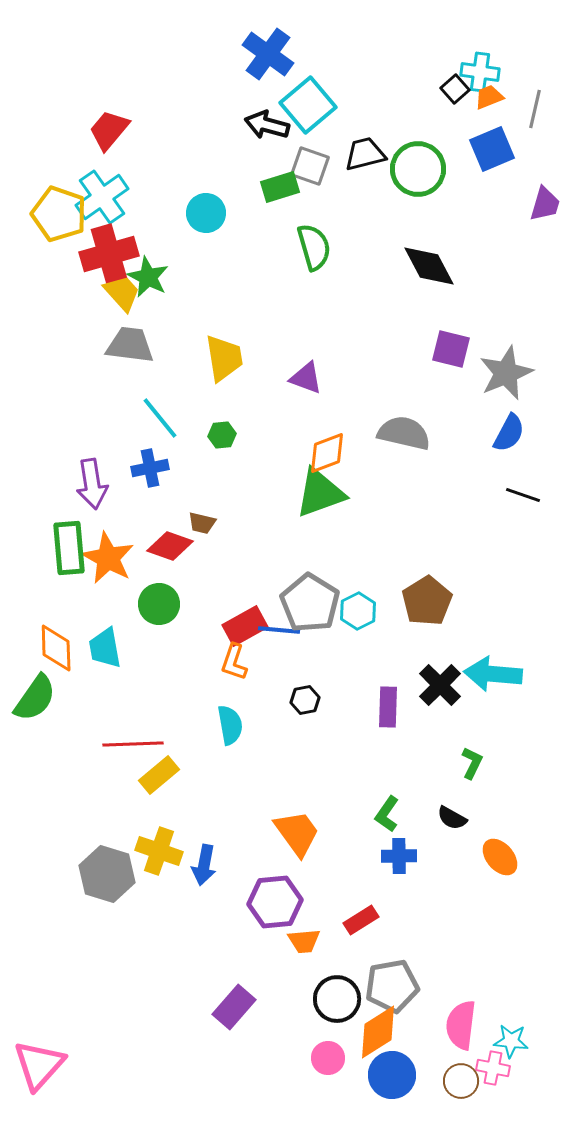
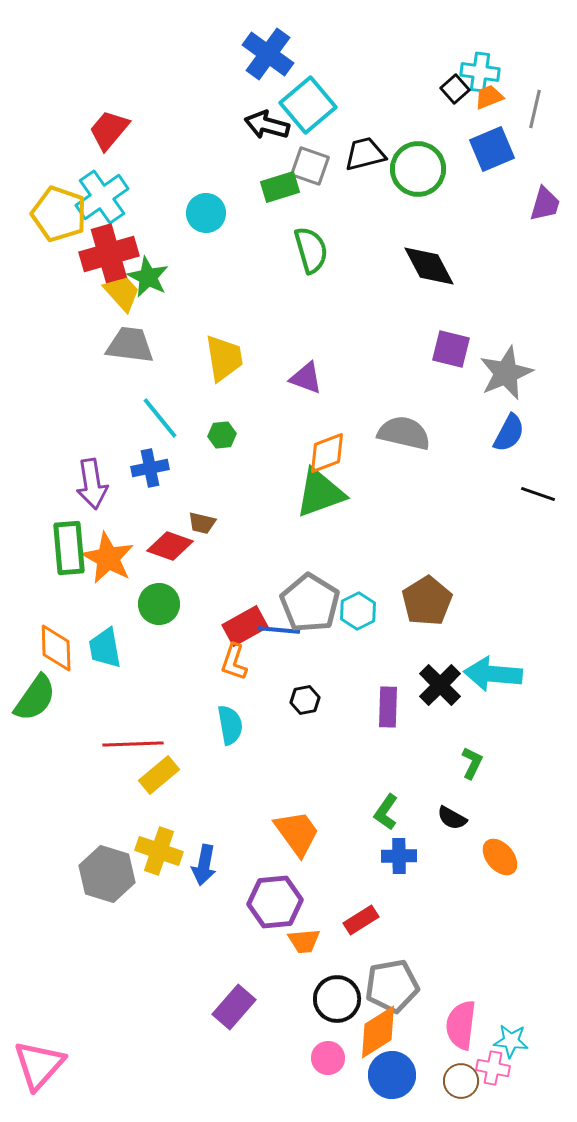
green semicircle at (314, 247): moved 3 px left, 3 px down
black line at (523, 495): moved 15 px right, 1 px up
green L-shape at (387, 814): moved 1 px left, 2 px up
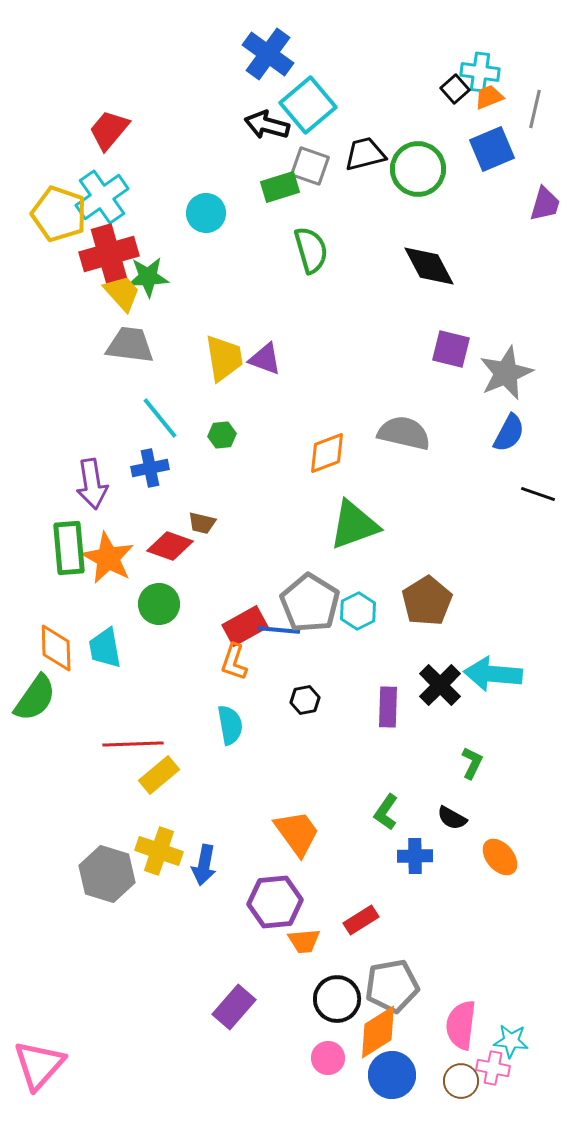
green star at (148, 277): rotated 30 degrees counterclockwise
purple triangle at (306, 378): moved 41 px left, 19 px up
green triangle at (320, 493): moved 34 px right, 32 px down
blue cross at (399, 856): moved 16 px right
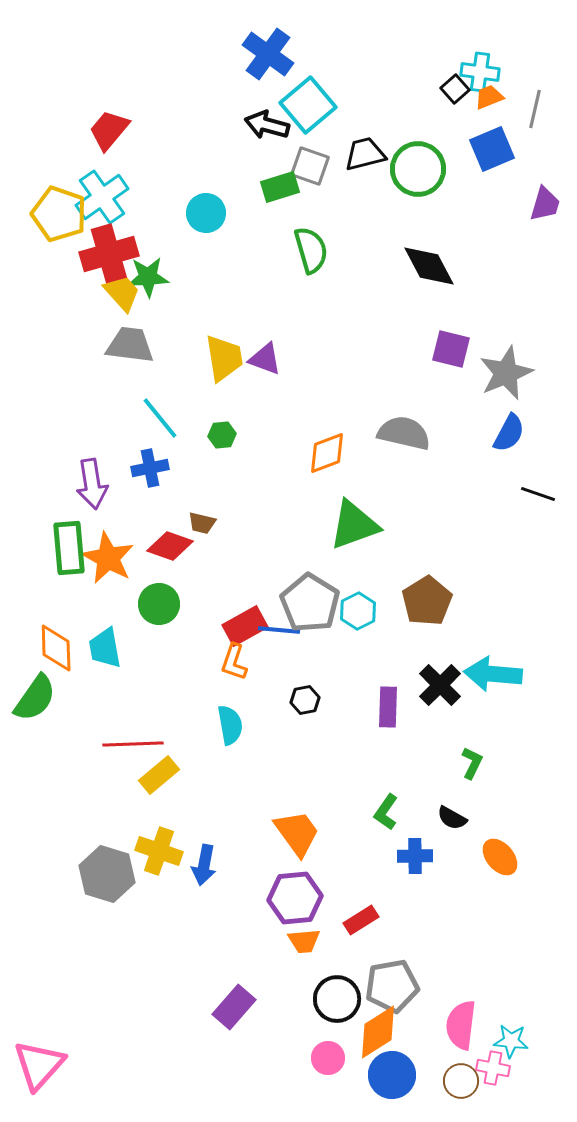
purple hexagon at (275, 902): moved 20 px right, 4 px up
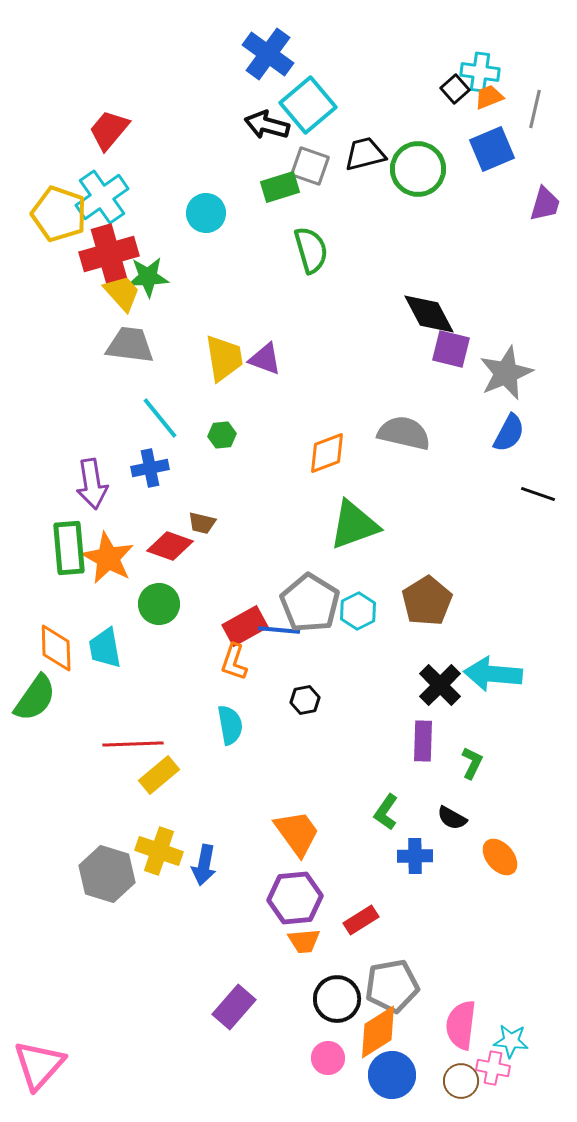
black diamond at (429, 266): moved 48 px down
purple rectangle at (388, 707): moved 35 px right, 34 px down
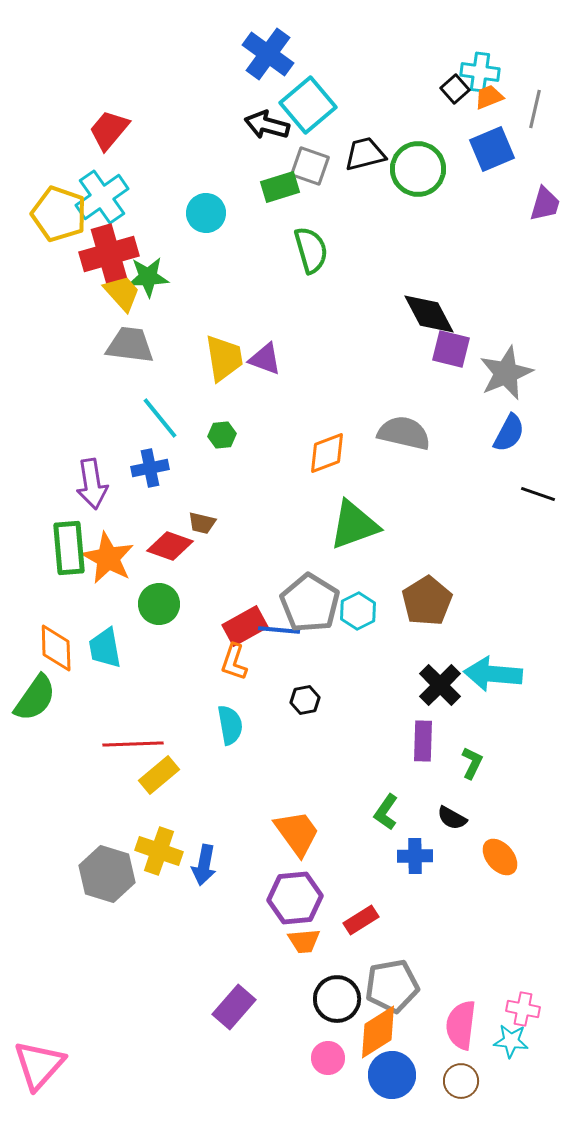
pink cross at (493, 1068): moved 30 px right, 59 px up
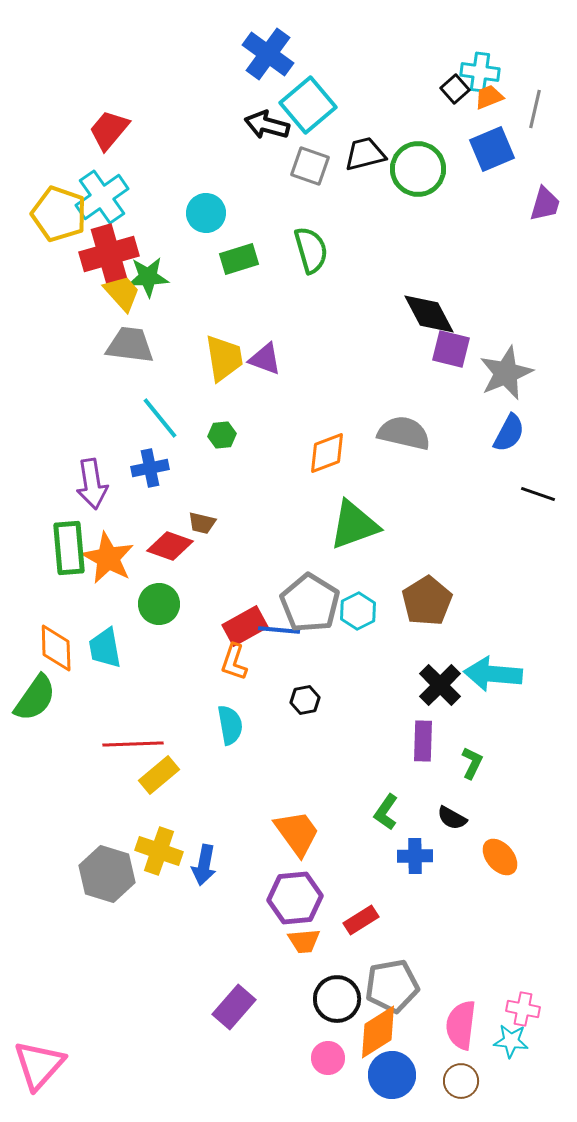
green rectangle at (280, 187): moved 41 px left, 72 px down
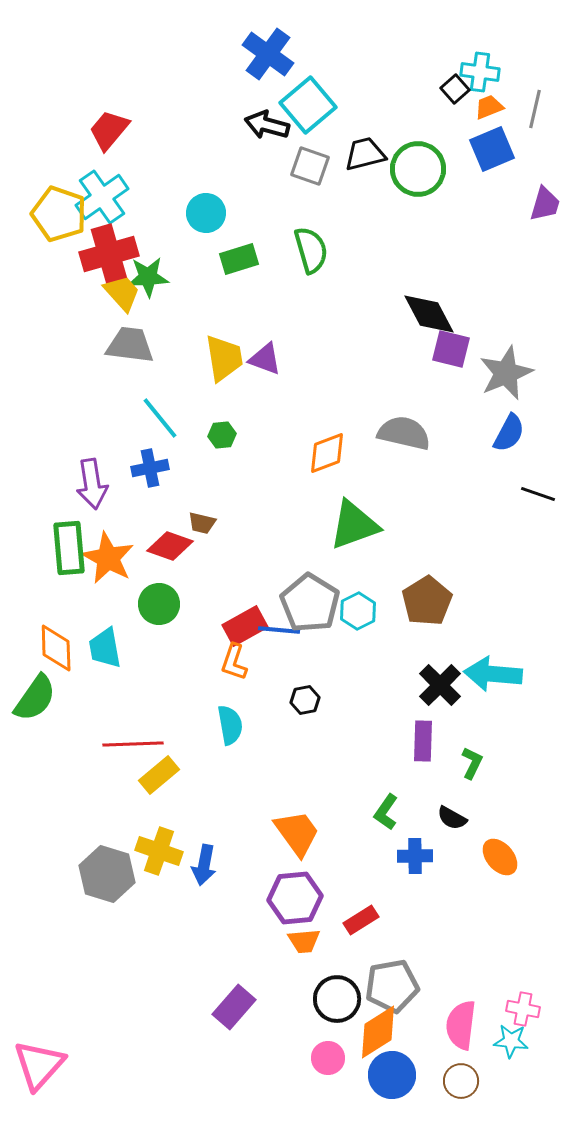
orange trapezoid at (489, 97): moved 10 px down
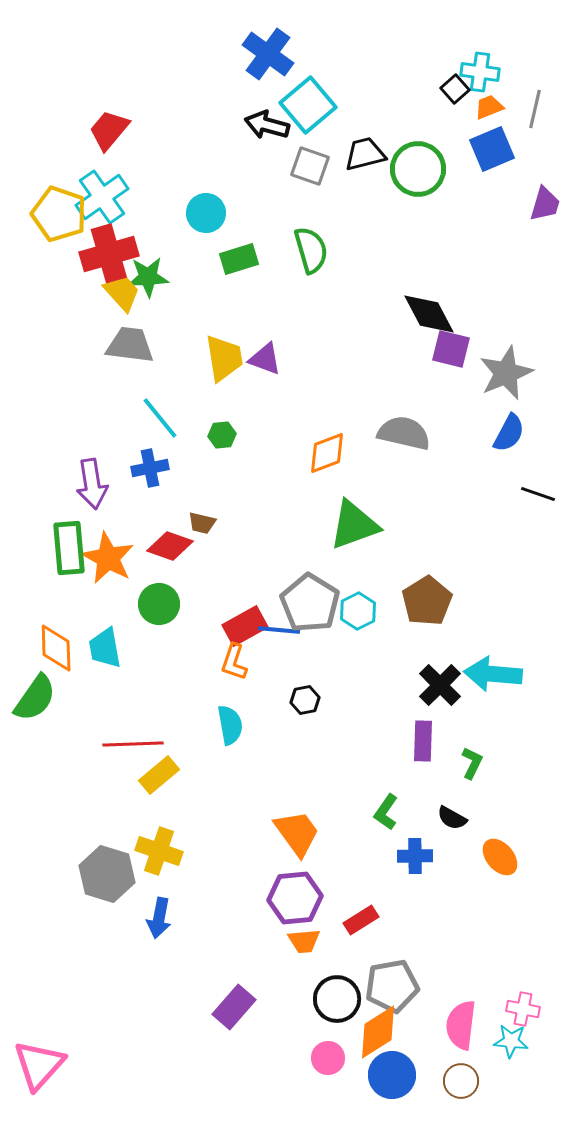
blue arrow at (204, 865): moved 45 px left, 53 px down
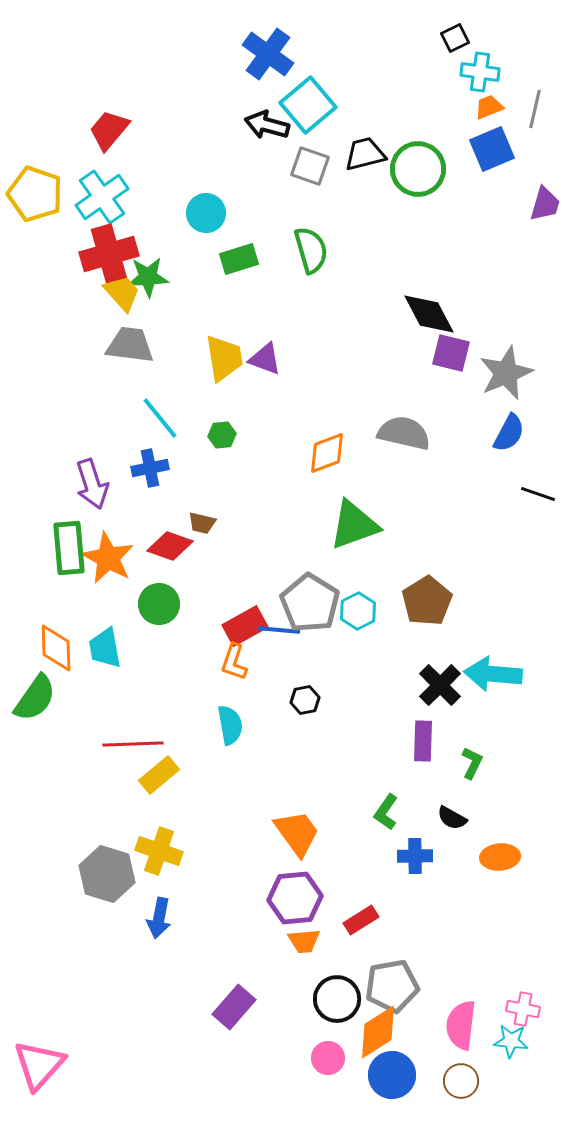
black square at (455, 89): moved 51 px up; rotated 16 degrees clockwise
yellow pentagon at (59, 214): moved 24 px left, 20 px up
purple square at (451, 349): moved 4 px down
purple arrow at (92, 484): rotated 9 degrees counterclockwise
orange ellipse at (500, 857): rotated 54 degrees counterclockwise
